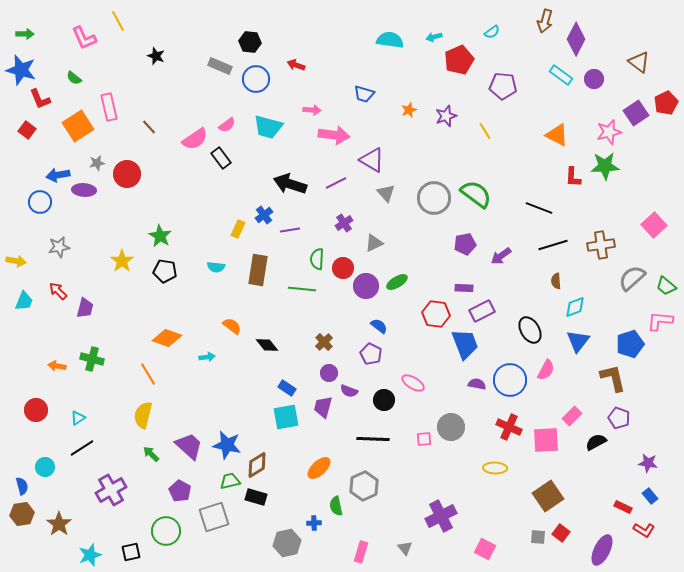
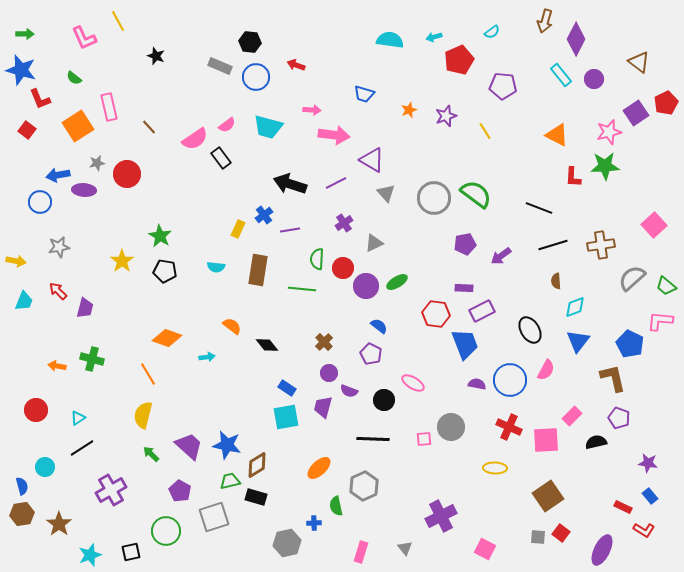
cyan rectangle at (561, 75): rotated 15 degrees clockwise
blue circle at (256, 79): moved 2 px up
blue pentagon at (630, 344): rotated 28 degrees counterclockwise
black semicircle at (596, 442): rotated 15 degrees clockwise
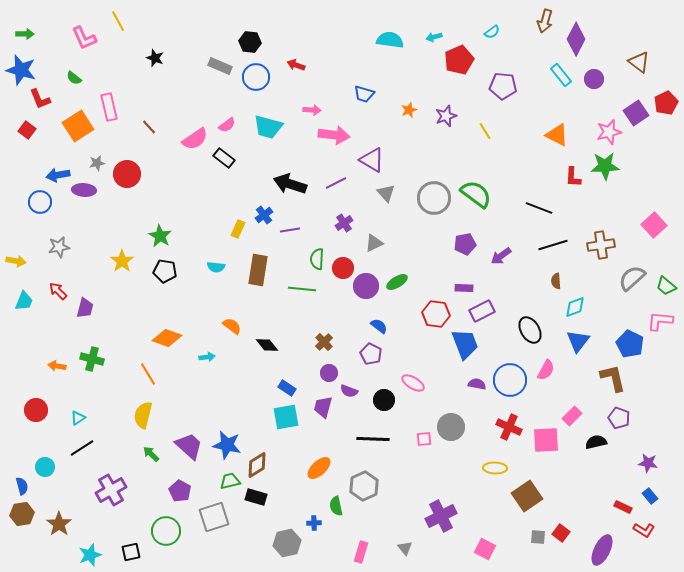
black star at (156, 56): moved 1 px left, 2 px down
black rectangle at (221, 158): moved 3 px right; rotated 15 degrees counterclockwise
brown square at (548, 496): moved 21 px left
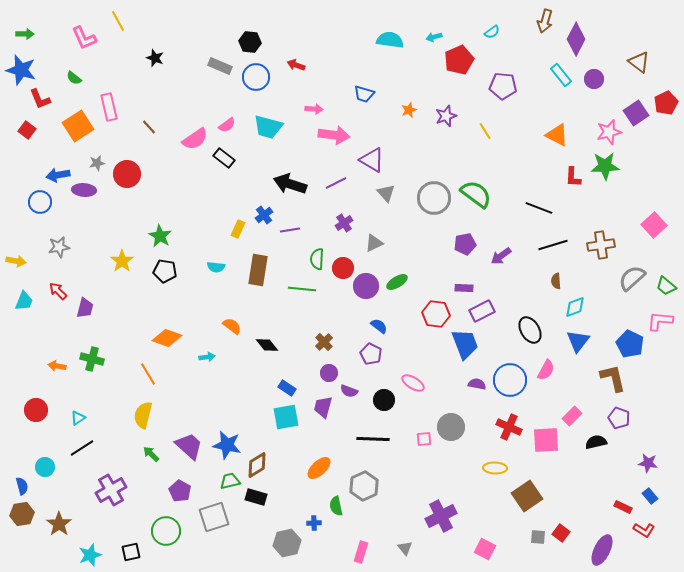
pink arrow at (312, 110): moved 2 px right, 1 px up
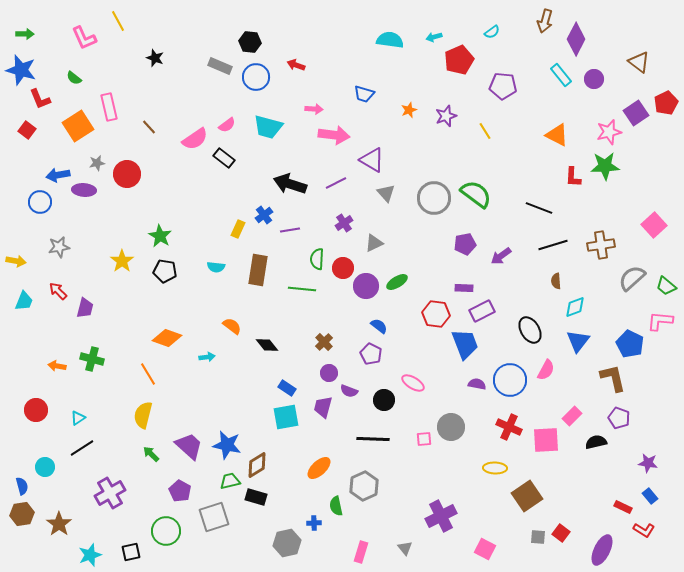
purple cross at (111, 490): moved 1 px left, 3 px down
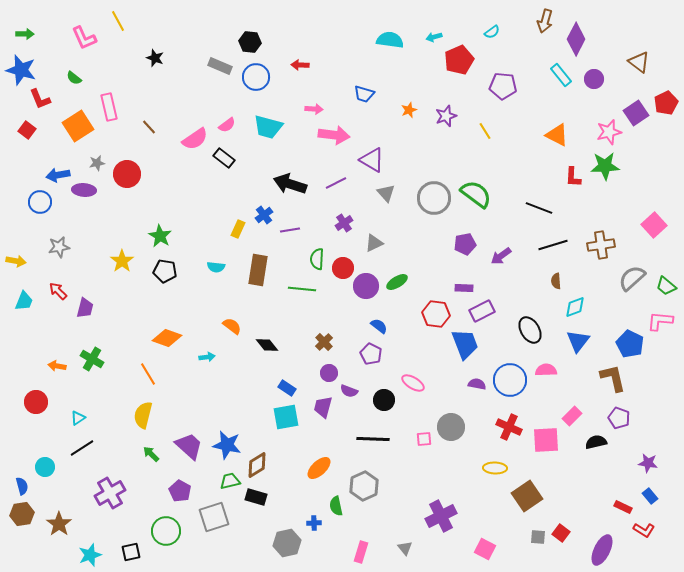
red arrow at (296, 65): moved 4 px right; rotated 18 degrees counterclockwise
green cross at (92, 359): rotated 15 degrees clockwise
pink semicircle at (546, 370): rotated 120 degrees counterclockwise
red circle at (36, 410): moved 8 px up
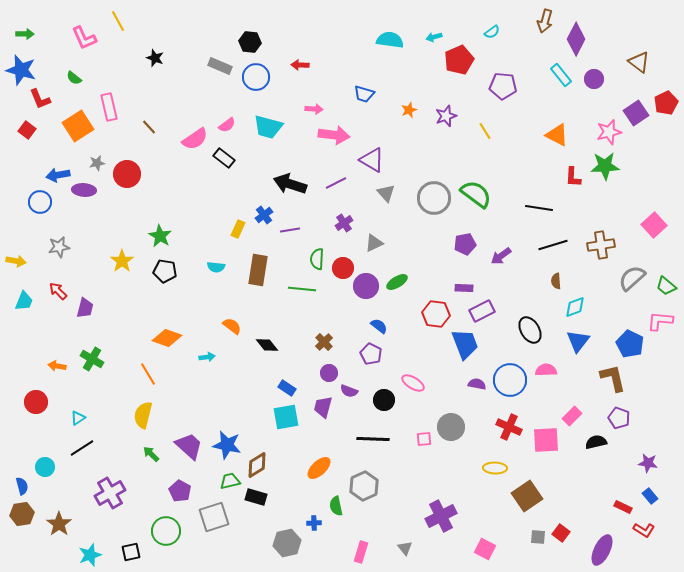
black line at (539, 208): rotated 12 degrees counterclockwise
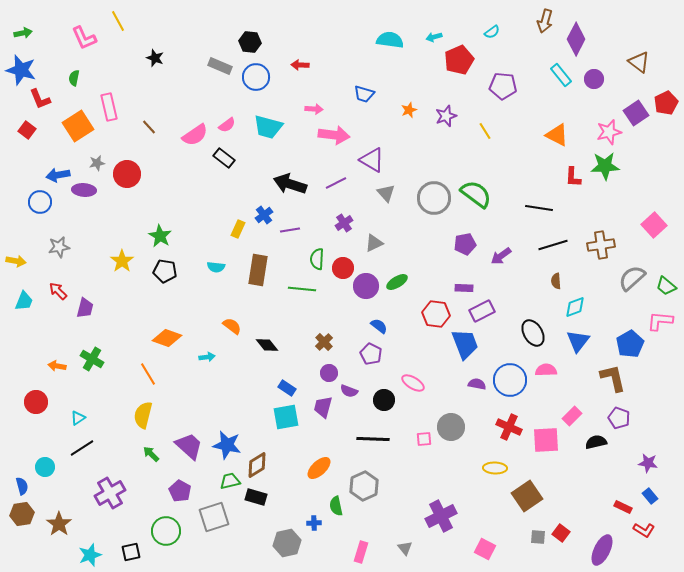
green arrow at (25, 34): moved 2 px left, 1 px up; rotated 12 degrees counterclockwise
green semicircle at (74, 78): rotated 63 degrees clockwise
pink semicircle at (195, 139): moved 4 px up
black ellipse at (530, 330): moved 3 px right, 3 px down
blue pentagon at (630, 344): rotated 16 degrees clockwise
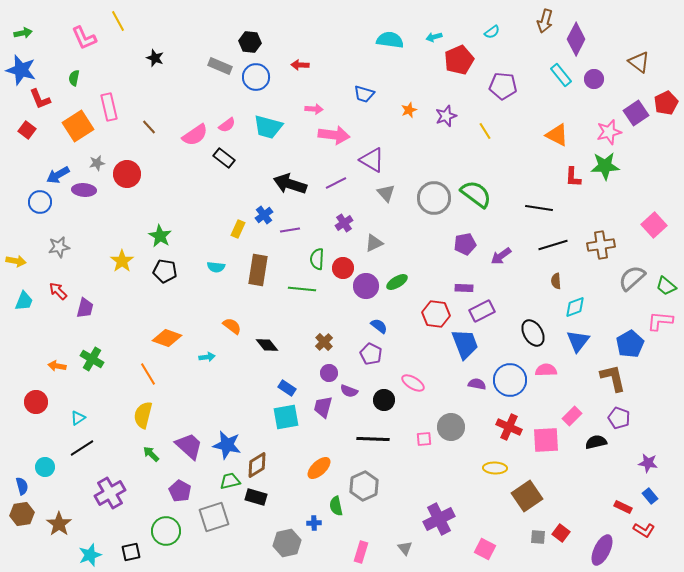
blue arrow at (58, 175): rotated 20 degrees counterclockwise
purple cross at (441, 516): moved 2 px left, 3 px down
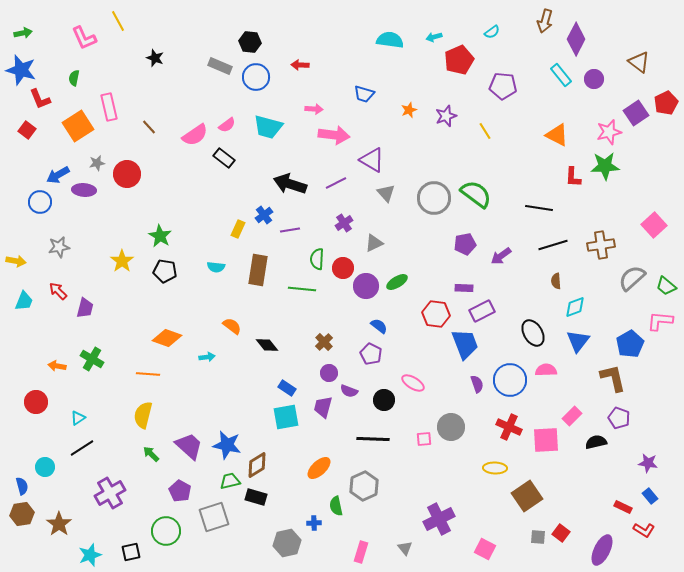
orange line at (148, 374): rotated 55 degrees counterclockwise
purple semicircle at (477, 384): rotated 60 degrees clockwise
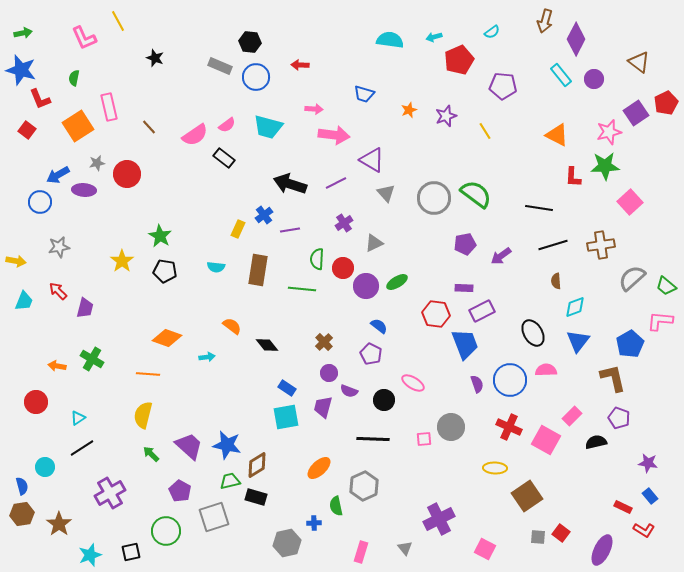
pink square at (654, 225): moved 24 px left, 23 px up
pink square at (546, 440): rotated 32 degrees clockwise
